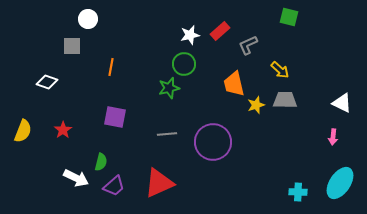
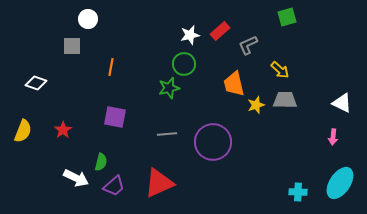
green square: moved 2 px left; rotated 30 degrees counterclockwise
white diamond: moved 11 px left, 1 px down
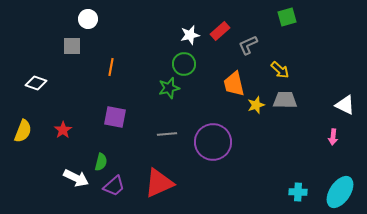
white triangle: moved 3 px right, 2 px down
cyan ellipse: moved 9 px down
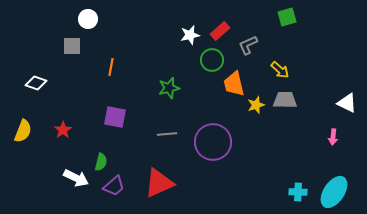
green circle: moved 28 px right, 4 px up
white triangle: moved 2 px right, 2 px up
cyan ellipse: moved 6 px left
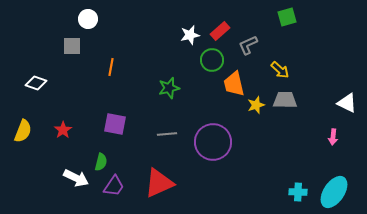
purple square: moved 7 px down
purple trapezoid: rotated 15 degrees counterclockwise
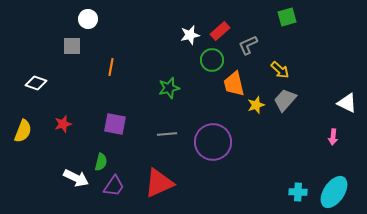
gray trapezoid: rotated 50 degrees counterclockwise
red star: moved 6 px up; rotated 18 degrees clockwise
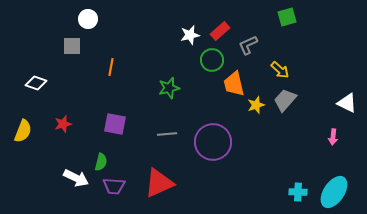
purple trapezoid: rotated 60 degrees clockwise
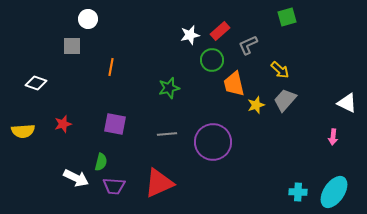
yellow semicircle: rotated 65 degrees clockwise
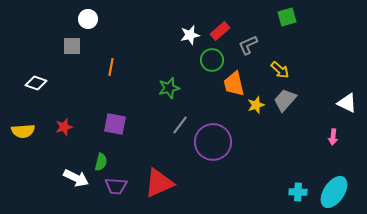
red star: moved 1 px right, 3 px down
gray line: moved 13 px right, 9 px up; rotated 48 degrees counterclockwise
purple trapezoid: moved 2 px right
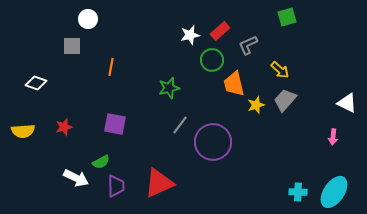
green semicircle: rotated 48 degrees clockwise
purple trapezoid: rotated 95 degrees counterclockwise
